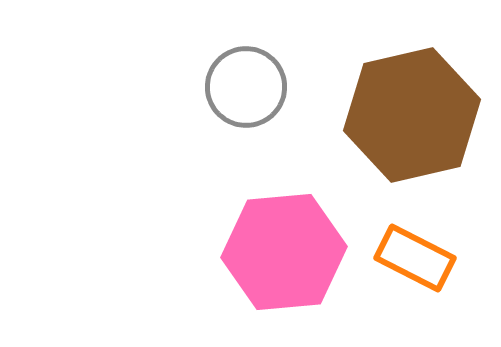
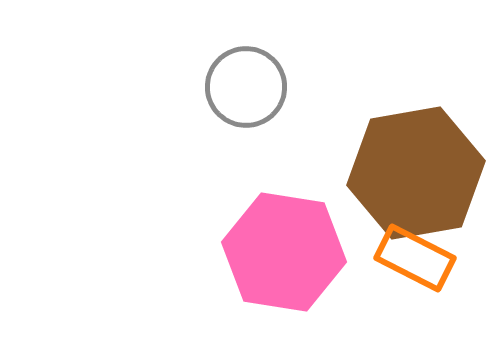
brown hexagon: moved 4 px right, 58 px down; rotated 3 degrees clockwise
pink hexagon: rotated 14 degrees clockwise
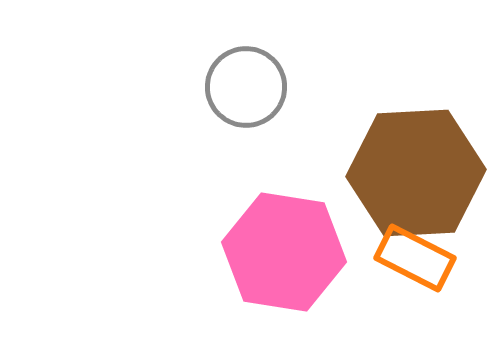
brown hexagon: rotated 7 degrees clockwise
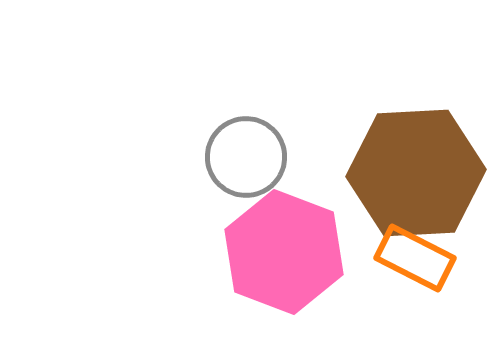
gray circle: moved 70 px down
pink hexagon: rotated 12 degrees clockwise
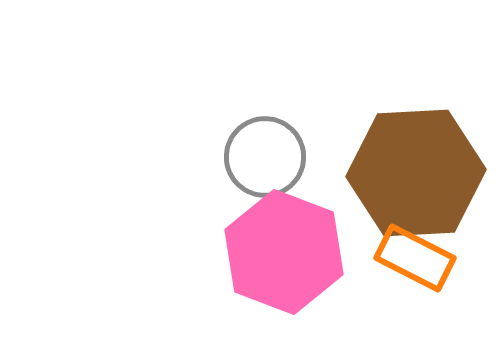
gray circle: moved 19 px right
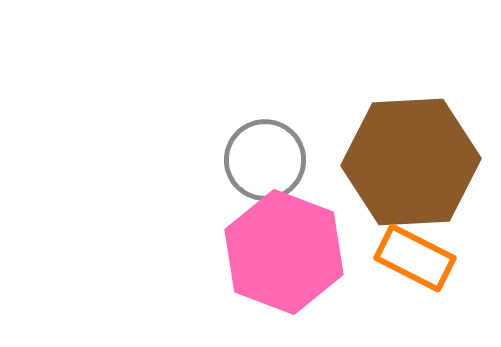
gray circle: moved 3 px down
brown hexagon: moved 5 px left, 11 px up
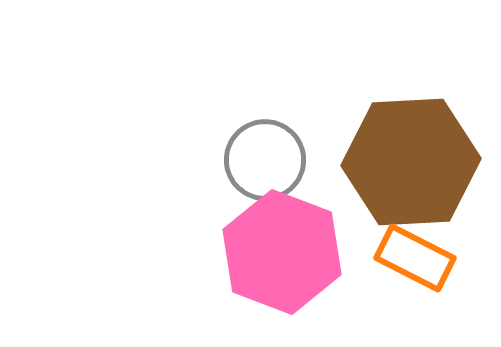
pink hexagon: moved 2 px left
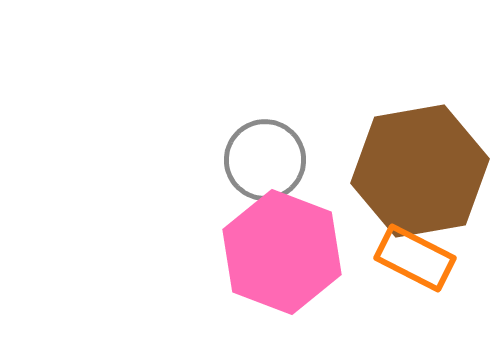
brown hexagon: moved 9 px right, 9 px down; rotated 7 degrees counterclockwise
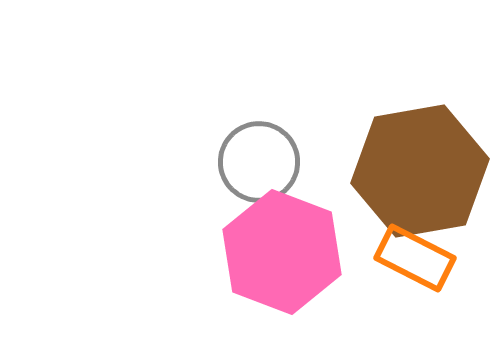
gray circle: moved 6 px left, 2 px down
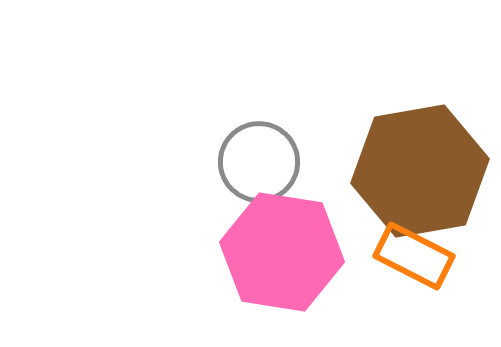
pink hexagon: rotated 12 degrees counterclockwise
orange rectangle: moved 1 px left, 2 px up
